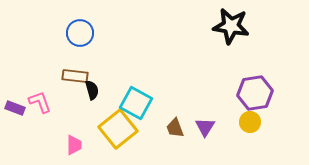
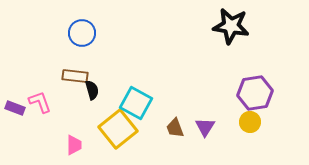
blue circle: moved 2 px right
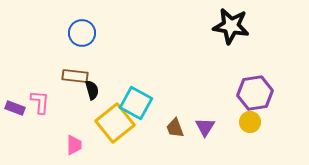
pink L-shape: rotated 25 degrees clockwise
yellow square: moved 3 px left, 6 px up
